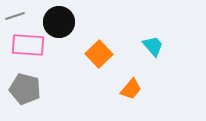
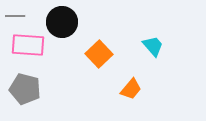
gray line: rotated 18 degrees clockwise
black circle: moved 3 px right
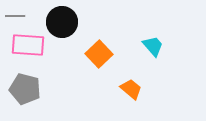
orange trapezoid: rotated 90 degrees counterclockwise
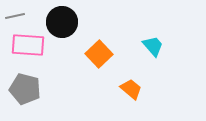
gray line: rotated 12 degrees counterclockwise
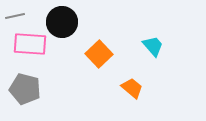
pink rectangle: moved 2 px right, 1 px up
orange trapezoid: moved 1 px right, 1 px up
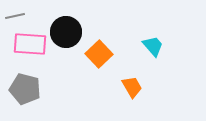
black circle: moved 4 px right, 10 px down
orange trapezoid: moved 1 px up; rotated 20 degrees clockwise
